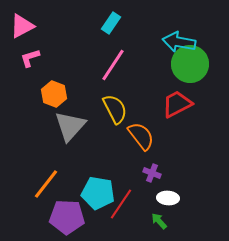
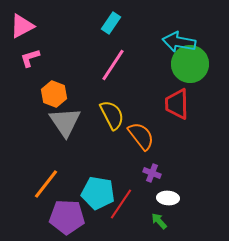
red trapezoid: rotated 64 degrees counterclockwise
yellow semicircle: moved 3 px left, 6 px down
gray triangle: moved 5 px left, 4 px up; rotated 16 degrees counterclockwise
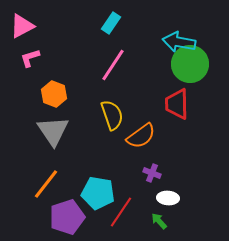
yellow semicircle: rotated 8 degrees clockwise
gray triangle: moved 12 px left, 9 px down
orange semicircle: rotated 92 degrees clockwise
red line: moved 8 px down
purple pentagon: rotated 20 degrees counterclockwise
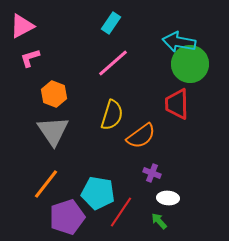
pink line: moved 2 px up; rotated 16 degrees clockwise
yellow semicircle: rotated 36 degrees clockwise
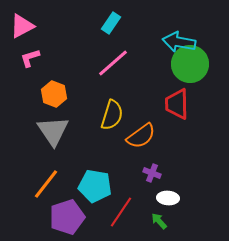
cyan pentagon: moved 3 px left, 7 px up
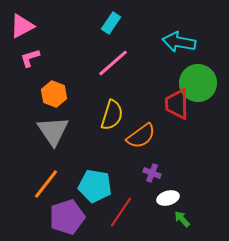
green circle: moved 8 px right, 19 px down
white ellipse: rotated 20 degrees counterclockwise
green arrow: moved 23 px right, 2 px up
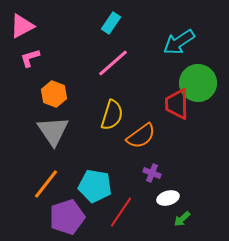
cyan arrow: rotated 44 degrees counterclockwise
green arrow: rotated 90 degrees counterclockwise
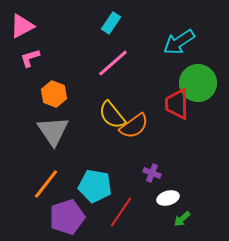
yellow semicircle: rotated 124 degrees clockwise
orange semicircle: moved 7 px left, 10 px up
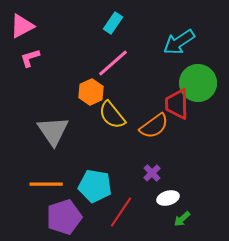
cyan rectangle: moved 2 px right
orange hexagon: moved 37 px right, 2 px up; rotated 15 degrees clockwise
orange semicircle: moved 20 px right
purple cross: rotated 24 degrees clockwise
orange line: rotated 52 degrees clockwise
purple pentagon: moved 3 px left
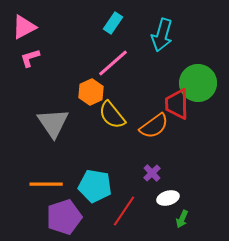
pink triangle: moved 2 px right, 1 px down
cyan arrow: moved 17 px left, 7 px up; rotated 40 degrees counterclockwise
gray triangle: moved 8 px up
red line: moved 3 px right, 1 px up
green arrow: rotated 24 degrees counterclockwise
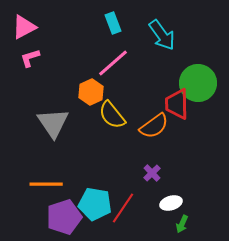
cyan rectangle: rotated 55 degrees counterclockwise
cyan arrow: rotated 52 degrees counterclockwise
cyan pentagon: moved 18 px down
white ellipse: moved 3 px right, 5 px down
red line: moved 1 px left, 3 px up
green arrow: moved 5 px down
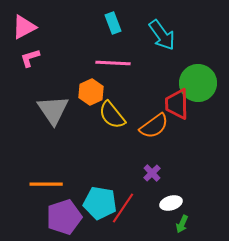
pink line: rotated 44 degrees clockwise
gray triangle: moved 13 px up
cyan pentagon: moved 5 px right, 1 px up
